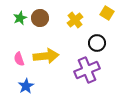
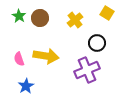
green star: moved 1 px left, 2 px up; rotated 16 degrees counterclockwise
yellow arrow: rotated 15 degrees clockwise
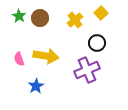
yellow square: moved 6 px left; rotated 16 degrees clockwise
blue star: moved 10 px right
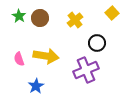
yellow square: moved 11 px right
purple cross: moved 1 px left
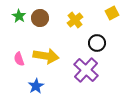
yellow square: rotated 16 degrees clockwise
purple cross: rotated 25 degrees counterclockwise
